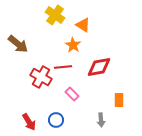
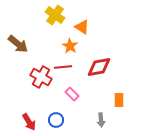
orange triangle: moved 1 px left, 2 px down
orange star: moved 3 px left, 1 px down
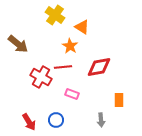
pink rectangle: rotated 24 degrees counterclockwise
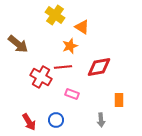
orange star: rotated 21 degrees clockwise
